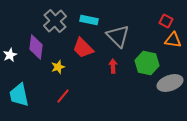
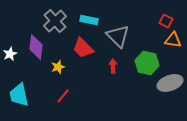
white star: moved 1 px up
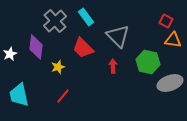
cyan rectangle: moved 3 px left, 3 px up; rotated 42 degrees clockwise
green hexagon: moved 1 px right, 1 px up
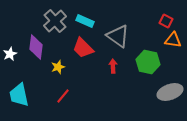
cyan rectangle: moved 1 px left, 4 px down; rotated 30 degrees counterclockwise
gray triangle: rotated 10 degrees counterclockwise
gray ellipse: moved 9 px down
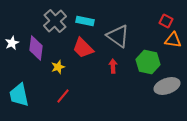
cyan rectangle: rotated 12 degrees counterclockwise
purple diamond: moved 1 px down
white star: moved 2 px right, 11 px up
gray ellipse: moved 3 px left, 6 px up
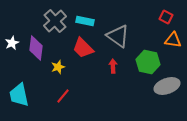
red square: moved 4 px up
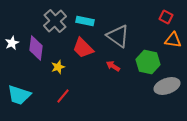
red arrow: rotated 56 degrees counterclockwise
cyan trapezoid: rotated 60 degrees counterclockwise
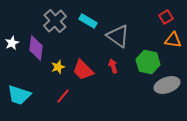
red square: rotated 32 degrees clockwise
cyan rectangle: moved 3 px right; rotated 18 degrees clockwise
red trapezoid: moved 22 px down
red arrow: rotated 40 degrees clockwise
gray ellipse: moved 1 px up
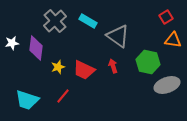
white star: rotated 16 degrees clockwise
red trapezoid: moved 1 px right; rotated 20 degrees counterclockwise
cyan trapezoid: moved 8 px right, 5 px down
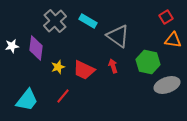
white star: moved 3 px down
cyan trapezoid: rotated 70 degrees counterclockwise
